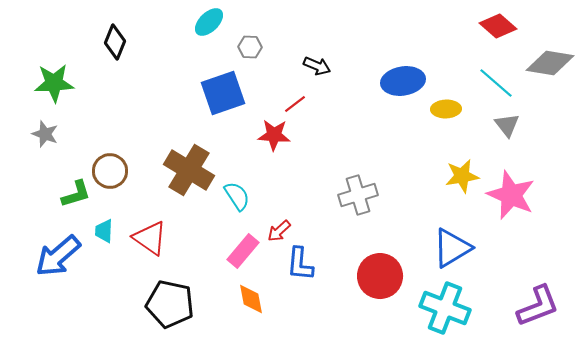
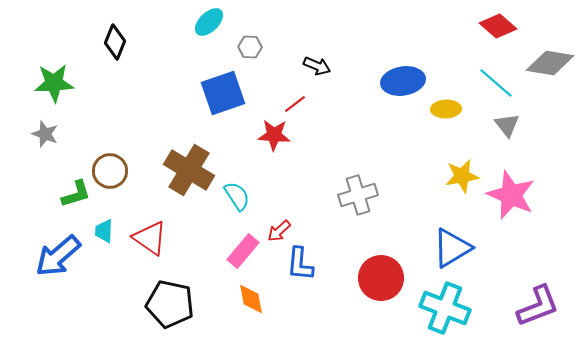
red circle: moved 1 px right, 2 px down
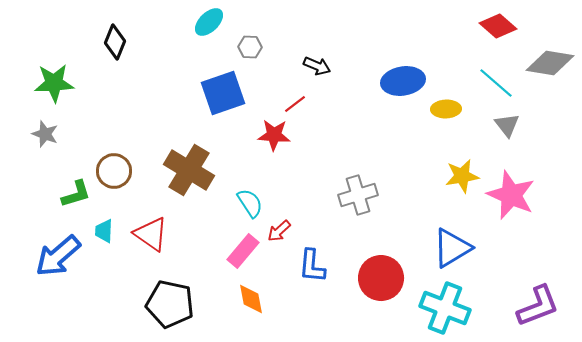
brown circle: moved 4 px right
cyan semicircle: moved 13 px right, 7 px down
red triangle: moved 1 px right, 4 px up
blue L-shape: moved 12 px right, 2 px down
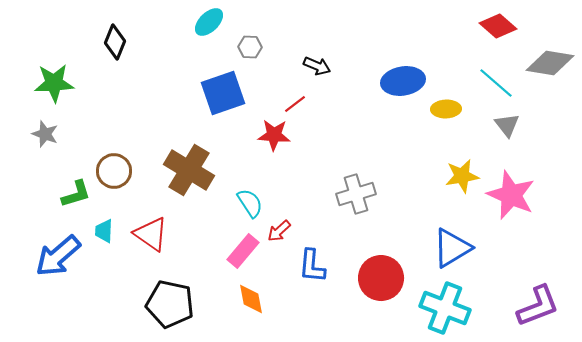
gray cross: moved 2 px left, 1 px up
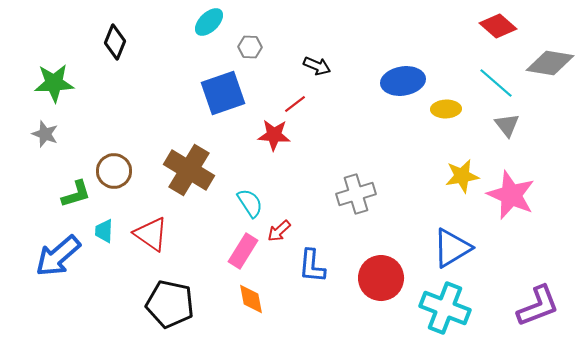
pink rectangle: rotated 8 degrees counterclockwise
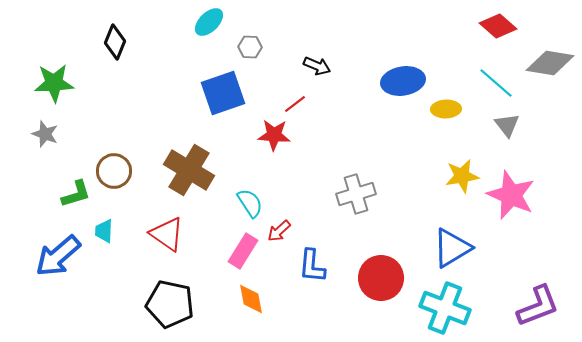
red triangle: moved 16 px right
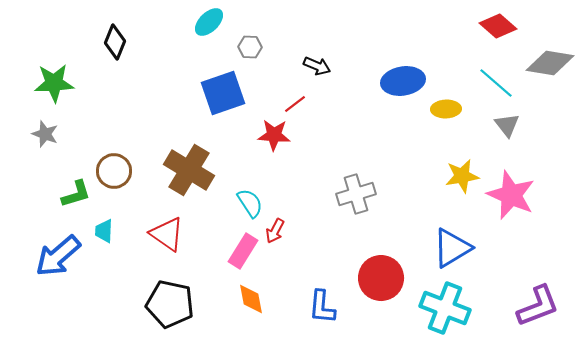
red arrow: moved 4 px left; rotated 20 degrees counterclockwise
blue L-shape: moved 10 px right, 41 px down
